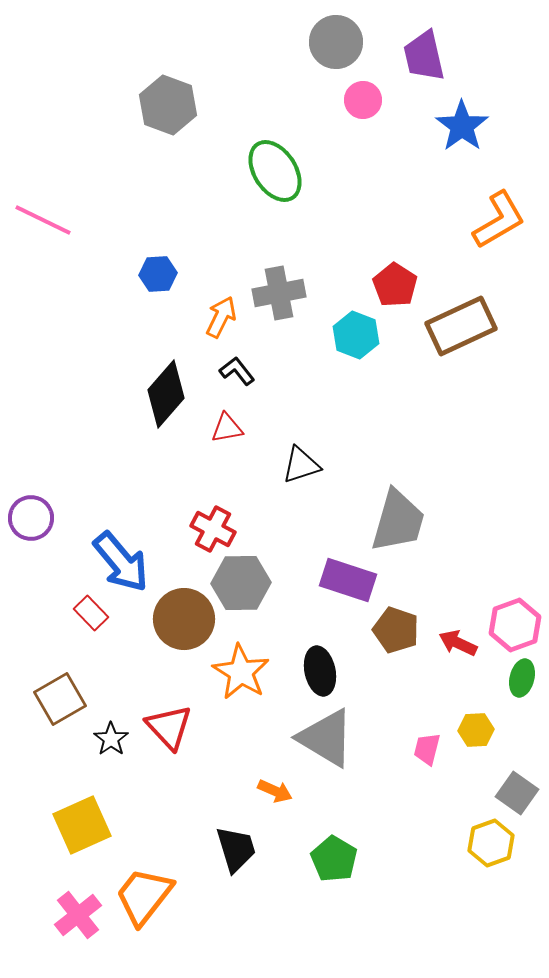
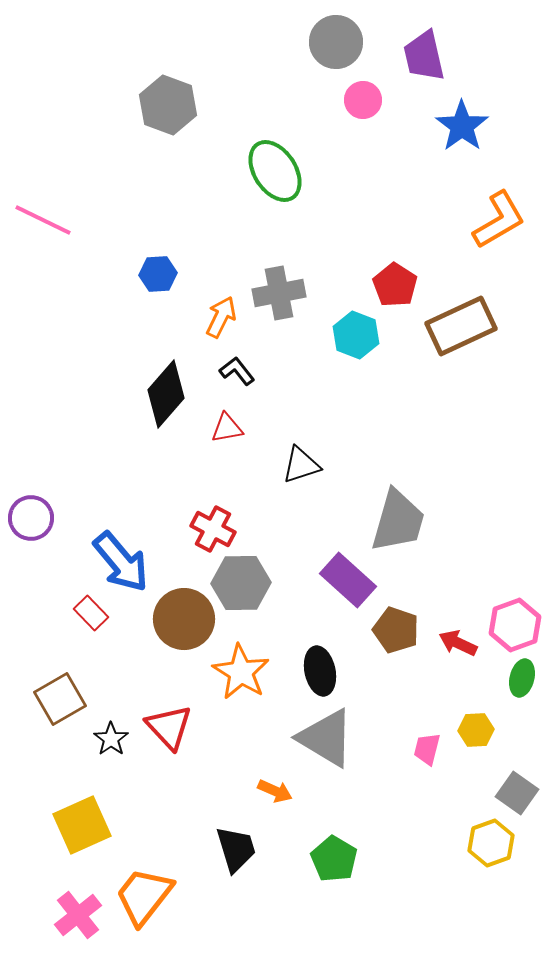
purple rectangle at (348, 580): rotated 24 degrees clockwise
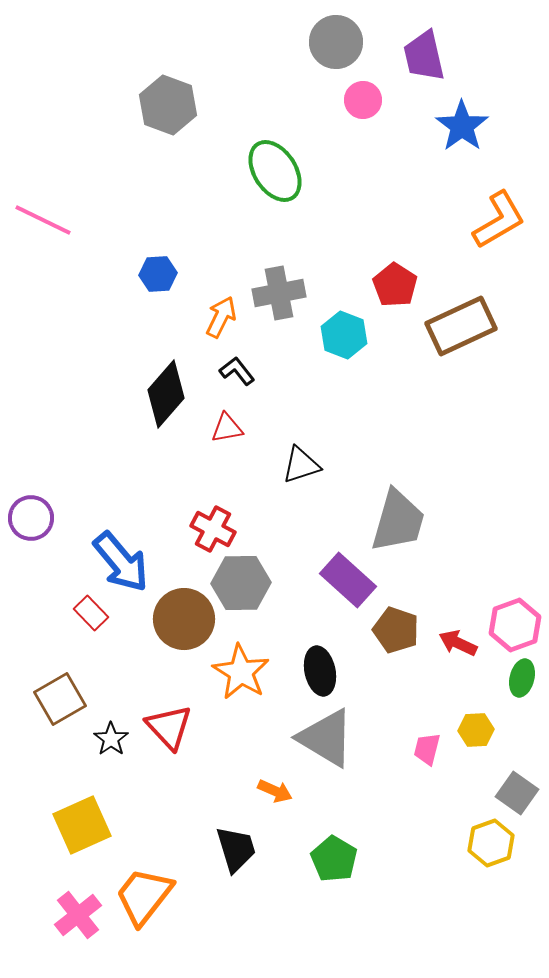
cyan hexagon at (356, 335): moved 12 px left
